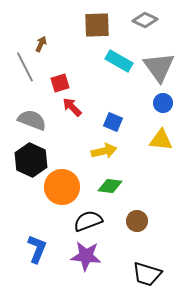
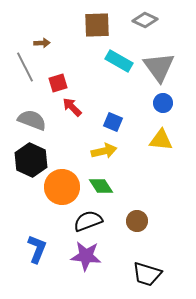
brown arrow: moved 1 px right, 1 px up; rotated 63 degrees clockwise
red square: moved 2 px left
green diamond: moved 9 px left; rotated 50 degrees clockwise
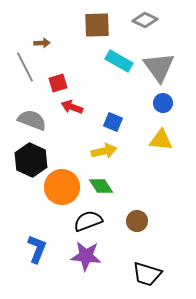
red arrow: rotated 25 degrees counterclockwise
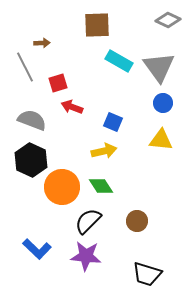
gray diamond: moved 23 px right
black semicircle: rotated 24 degrees counterclockwise
blue L-shape: rotated 112 degrees clockwise
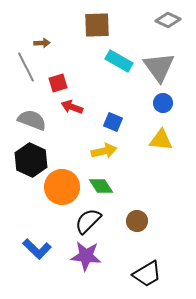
gray line: moved 1 px right
black trapezoid: rotated 48 degrees counterclockwise
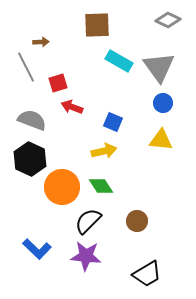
brown arrow: moved 1 px left, 1 px up
black hexagon: moved 1 px left, 1 px up
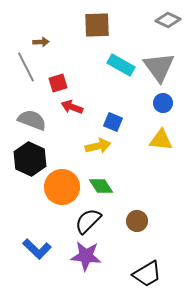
cyan rectangle: moved 2 px right, 4 px down
yellow arrow: moved 6 px left, 5 px up
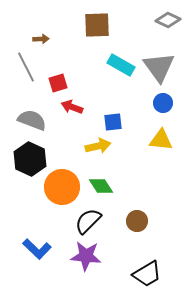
brown arrow: moved 3 px up
blue square: rotated 30 degrees counterclockwise
